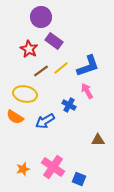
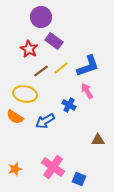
orange star: moved 8 px left
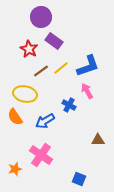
orange semicircle: rotated 24 degrees clockwise
pink cross: moved 12 px left, 12 px up
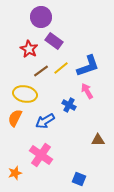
orange semicircle: moved 1 px down; rotated 60 degrees clockwise
orange star: moved 4 px down
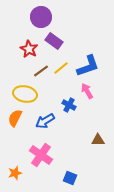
blue square: moved 9 px left, 1 px up
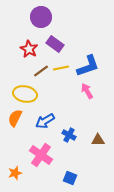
purple rectangle: moved 1 px right, 3 px down
yellow line: rotated 28 degrees clockwise
blue cross: moved 30 px down
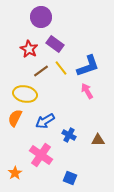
yellow line: rotated 63 degrees clockwise
orange star: rotated 16 degrees counterclockwise
